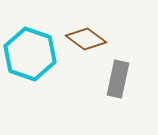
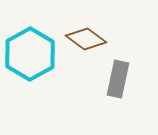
cyan hexagon: rotated 12 degrees clockwise
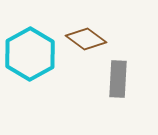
gray rectangle: rotated 9 degrees counterclockwise
